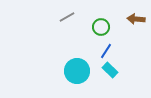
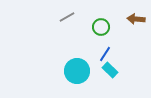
blue line: moved 1 px left, 3 px down
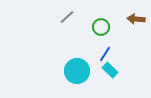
gray line: rotated 14 degrees counterclockwise
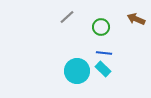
brown arrow: rotated 18 degrees clockwise
blue line: moved 1 px left, 1 px up; rotated 63 degrees clockwise
cyan rectangle: moved 7 px left, 1 px up
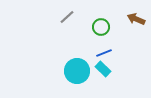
blue line: rotated 28 degrees counterclockwise
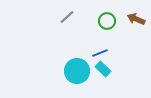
green circle: moved 6 px right, 6 px up
blue line: moved 4 px left
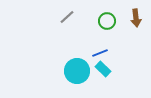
brown arrow: moved 1 px up; rotated 120 degrees counterclockwise
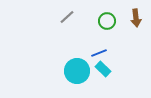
blue line: moved 1 px left
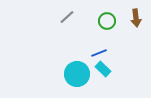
cyan circle: moved 3 px down
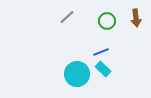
blue line: moved 2 px right, 1 px up
